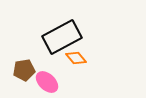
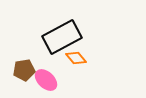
pink ellipse: moved 1 px left, 2 px up
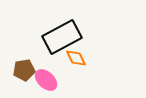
orange diamond: rotated 15 degrees clockwise
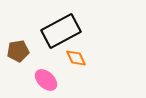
black rectangle: moved 1 px left, 6 px up
brown pentagon: moved 6 px left, 19 px up
